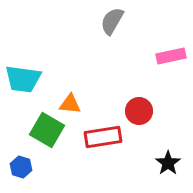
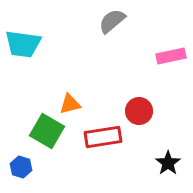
gray semicircle: rotated 20 degrees clockwise
cyan trapezoid: moved 35 px up
orange triangle: rotated 20 degrees counterclockwise
green square: moved 1 px down
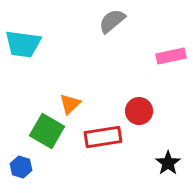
orange triangle: rotated 30 degrees counterclockwise
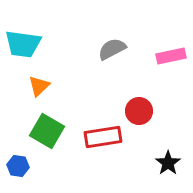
gray semicircle: moved 28 px down; rotated 12 degrees clockwise
orange triangle: moved 31 px left, 18 px up
blue hexagon: moved 3 px left, 1 px up; rotated 10 degrees counterclockwise
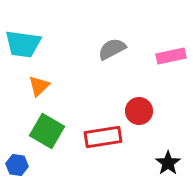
blue hexagon: moved 1 px left, 1 px up
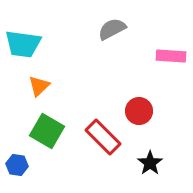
gray semicircle: moved 20 px up
pink rectangle: rotated 16 degrees clockwise
red rectangle: rotated 54 degrees clockwise
black star: moved 18 px left
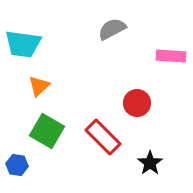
red circle: moved 2 px left, 8 px up
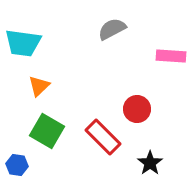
cyan trapezoid: moved 1 px up
red circle: moved 6 px down
